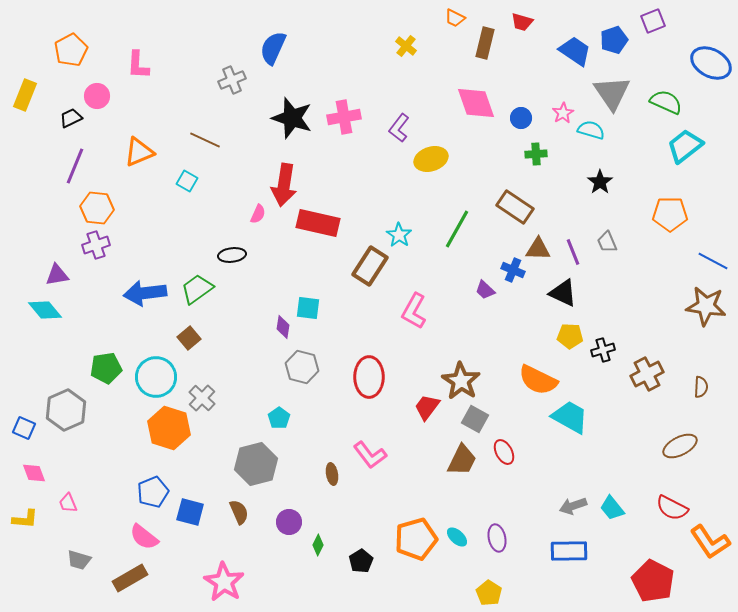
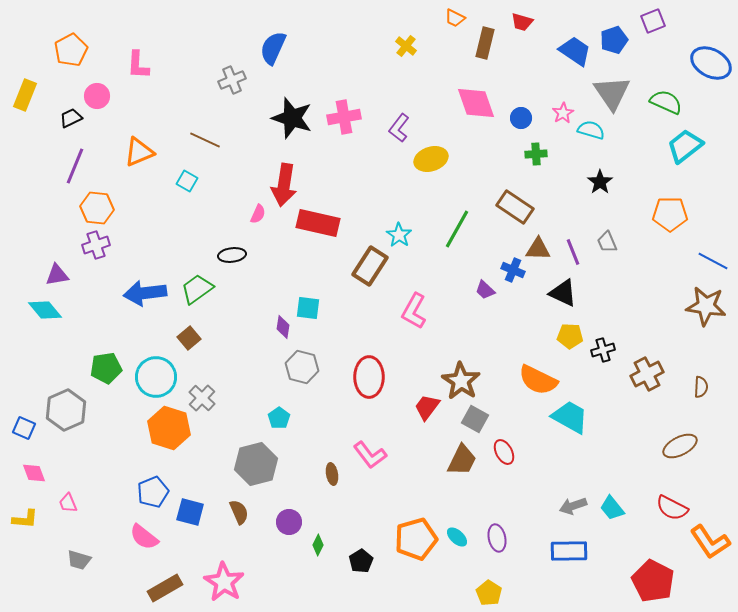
brown rectangle at (130, 578): moved 35 px right, 10 px down
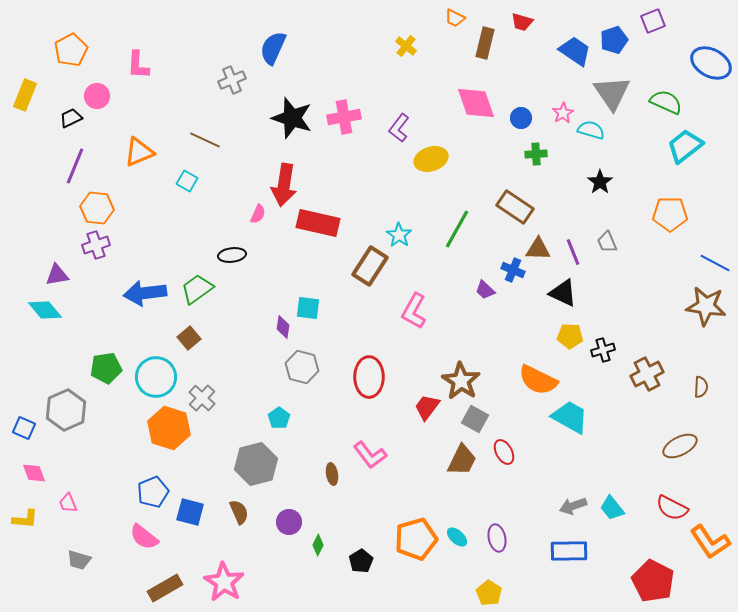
blue line at (713, 261): moved 2 px right, 2 px down
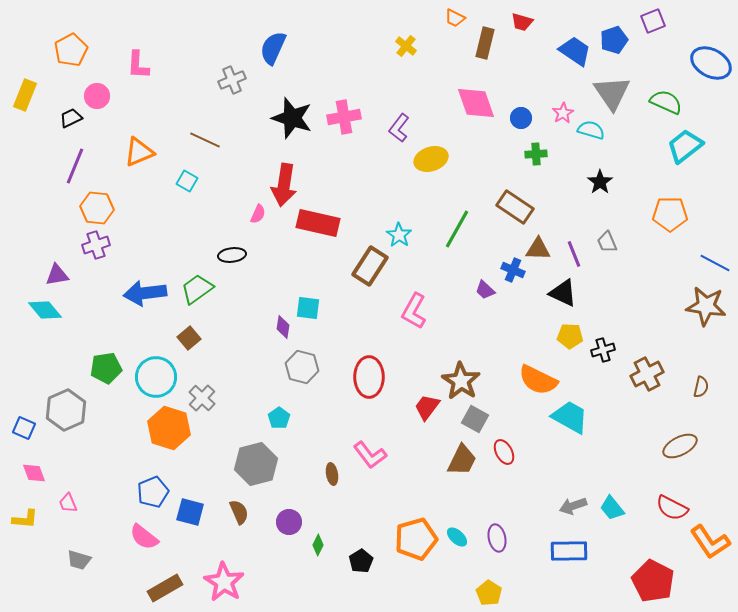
purple line at (573, 252): moved 1 px right, 2 px down
brown semicircle at (701, 387): rotated 10 degrees clockwise
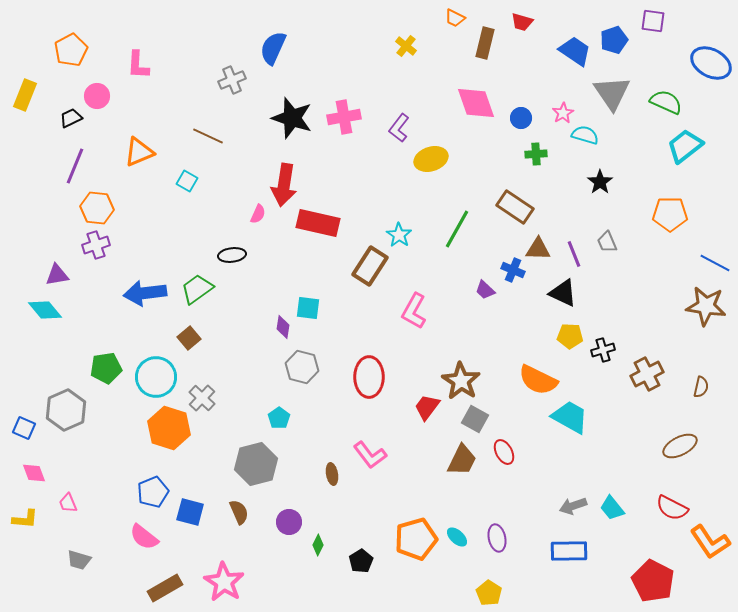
purple square at (653, 21): rotated 30 degrees clockwise
cyan semicircle at (591, 130): moved 6 px left, 5 px down
brown line at (205, 140): moved 3 px right, 4 px up
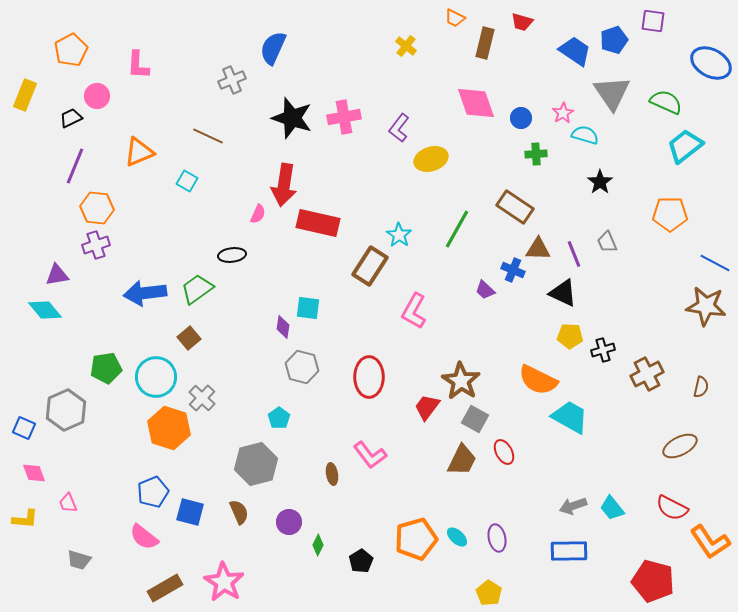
red pentagon at (653, 581): rotated 12 degrees counterclockwise
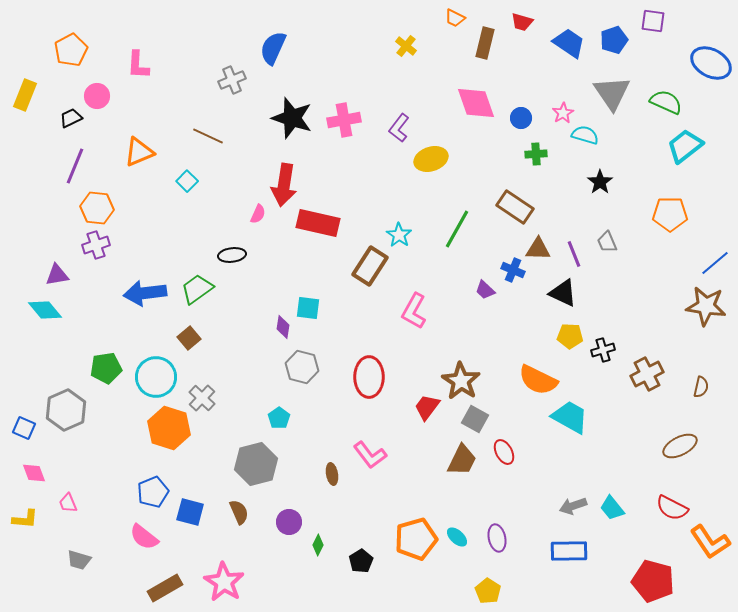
blue trapezoid at (575, 51): moved 6 px left, 8 px up
pink cross at (344, 117): moved 3 px down
cyan square at (187, 181): rotated 15 degrees clockwise
blue line at (715, 263): rotated 68 degrees counterclockwise
yellow pentagon at (489, 593): moved 1 px left, 2 px up
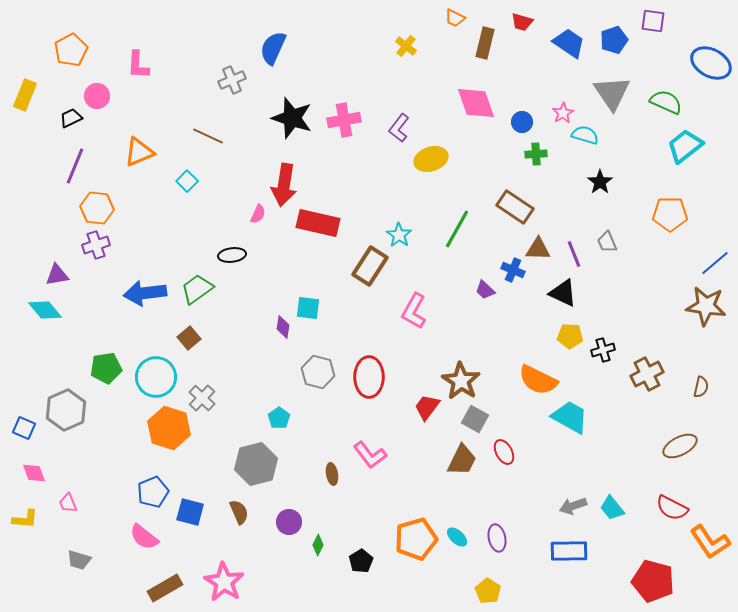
blue circle at (521, 118): moved 1 px right, 4 px down
gray hexagon at (302, 367): moved 16 px right, 5 px down
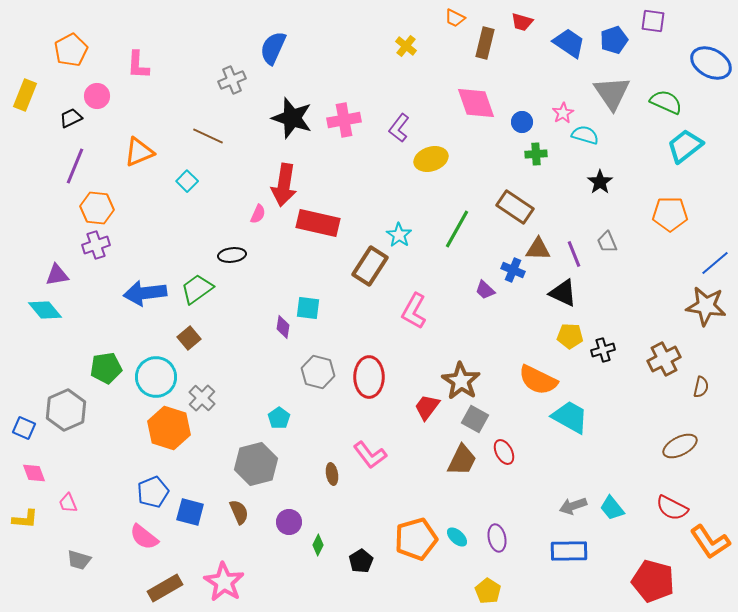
brown cross at (647, 374): moved 17 px right, 15 px up
